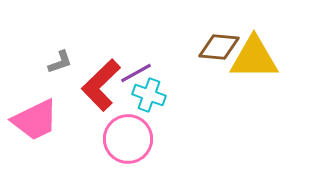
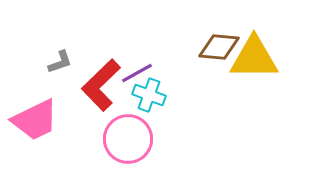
purple line: moved 1 px right
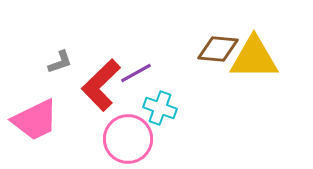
brown diamond: moved 1 px left, 2 px down
purple line: moved 1 px left
cyan cross: moved 11 px right, 13 px down
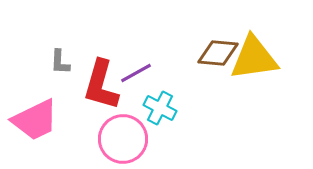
brown diamond: moved 4 px down
yellow triangle: rotated 8 degrees counterclockwise
gray L-shape: rotated 112 degrees clockwise
red L-shape: rotated 30 degrees counterclockwise
cyan cross: rotated 8 degrees clockwise
pink circle: moved 5 px left
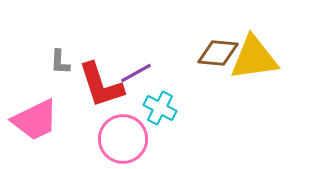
red L-shape: rotated 34 degrees counterclockwise
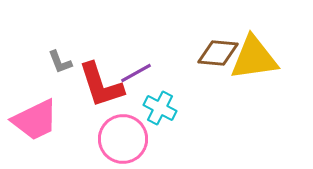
gray L-shape: rotated 24 degrees counterclockwise
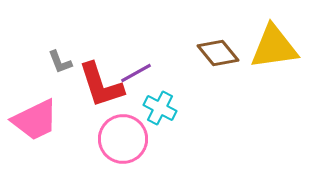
brown diamond: rotated 45 degrees clockwise
yellow triangle: moved 20 px right, 11 px up
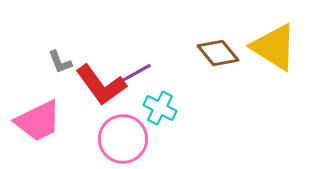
yellow triangle: rotated 40 degrees clockwise
red L-shape: rotated 18 degrees counterclockwise
pink trapezoid: moved 3 px right, 1 px down
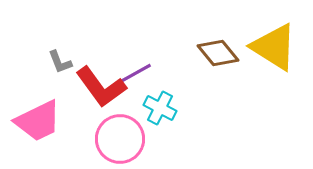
red L-shape: moved 2 px down
pink circle: moved 3 px left
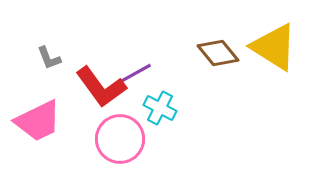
gray L-shape: moved 11 px left, 4 px up
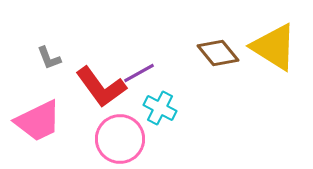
purple line: moved 3 px right
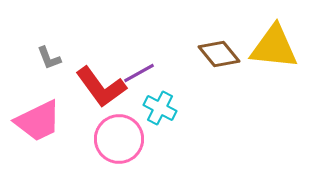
yellow triangle: rotated 26 degrees counterclockwise
brown diamond: moved 1 px right, 1 px down
pink circle: moved 1 px left
